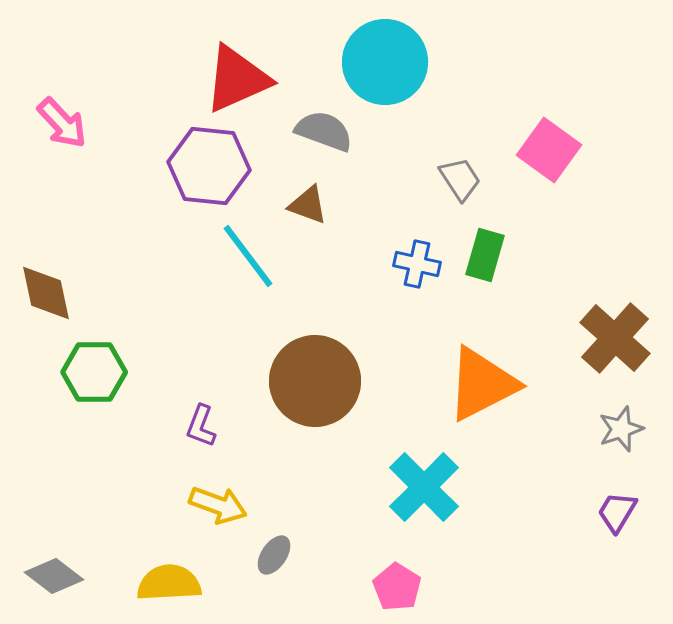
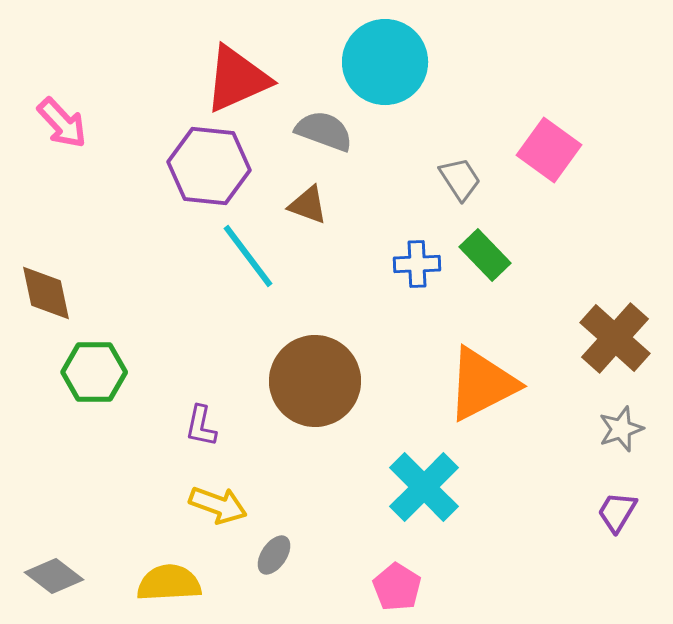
green rectangle: rotated 60 degrees counterclockwise
blue cross: rotated 15 degrees counterclockwise
purple L-shape: rotated 9 degrees counterclockwise
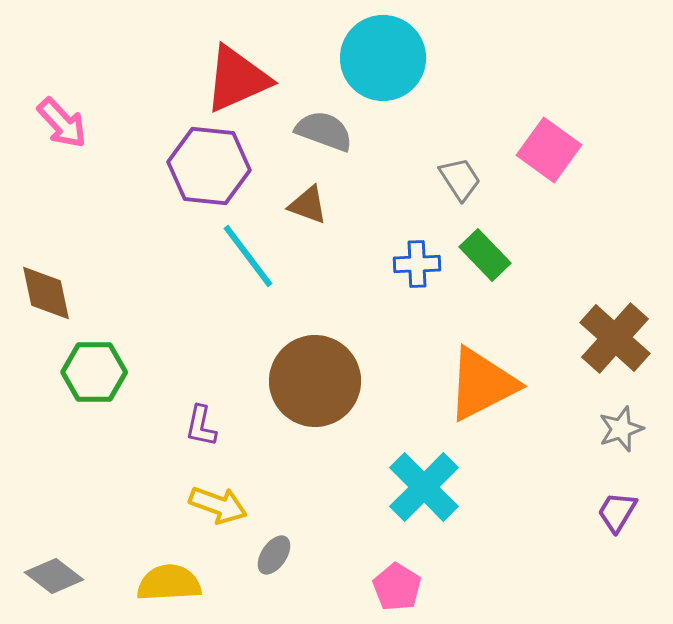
cyan circle: moved 2 px left, 4 px up
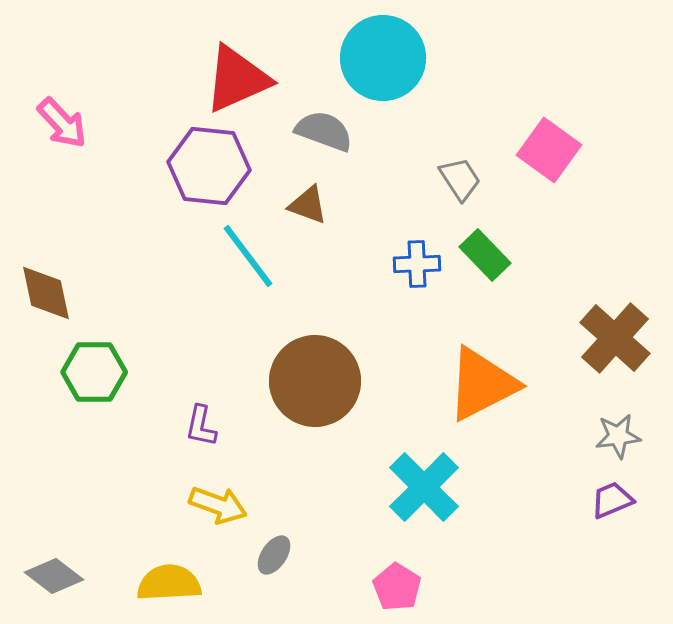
gray star: moved 3 px left, 7 px down; rotated 12 degrees clockwise
purple trapezoid: moved 5 px left, 12 px up; rotated 36 degrees clockwise
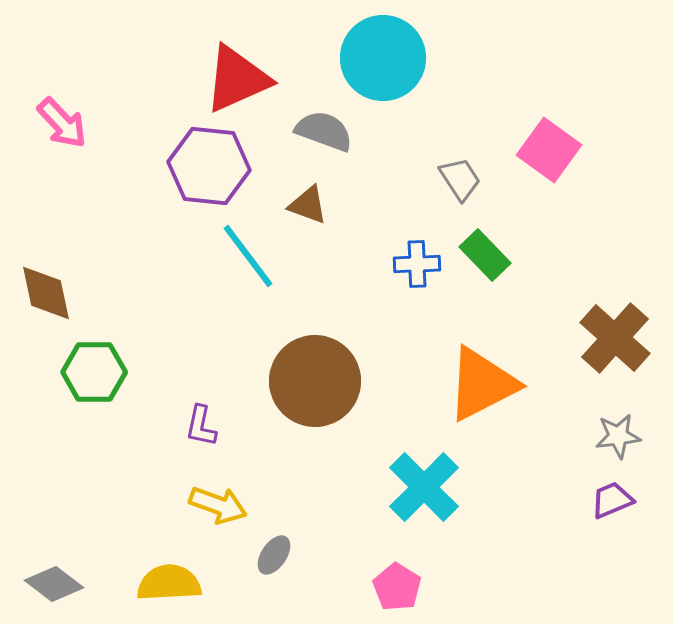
gray diamond: moved 8 px down
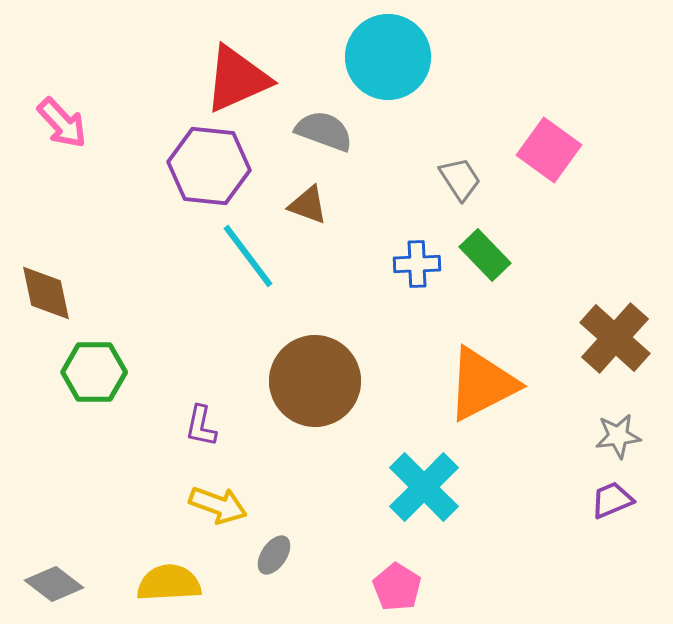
cyan circle: moved 5 px right, 1 px up
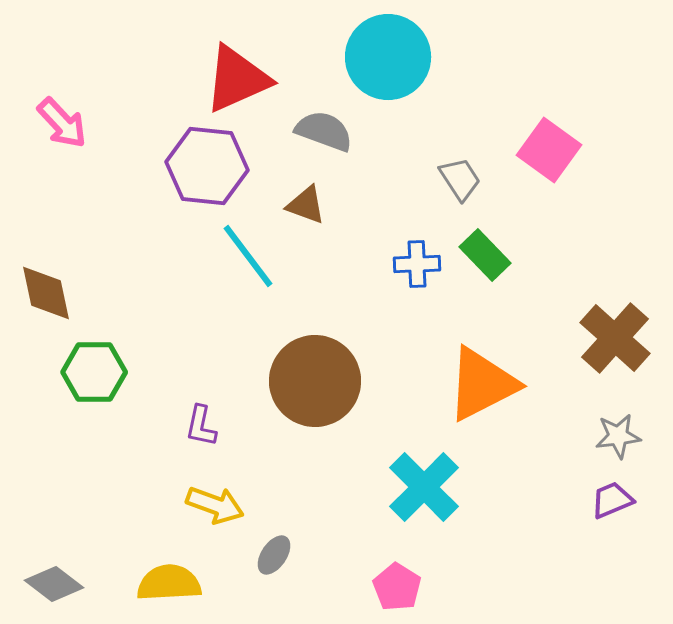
purple hexagon: moved 2 px left
brown triangle: moved 2 px left
yellow arrow: moved 3 px left
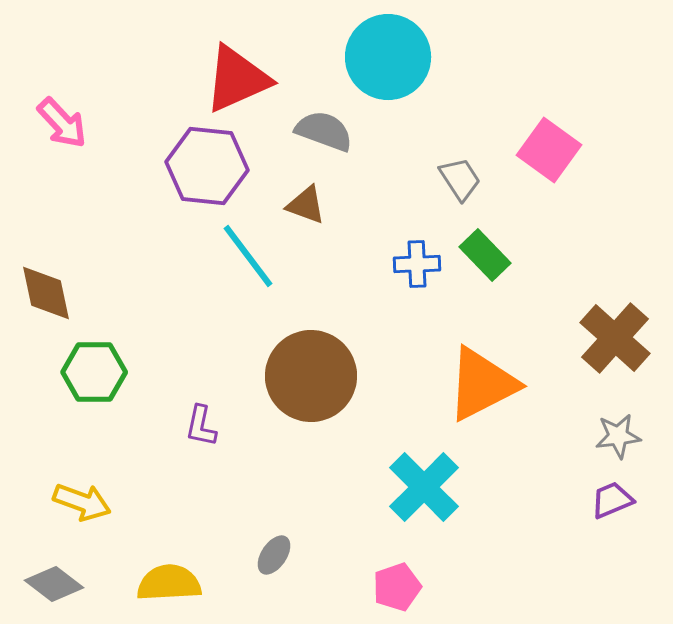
brown circle: moved 4 px left, 5 px up
yellow arrow: moved 133 px left, 3 px up
pink pentagon: rotated 21 degrees clockwise
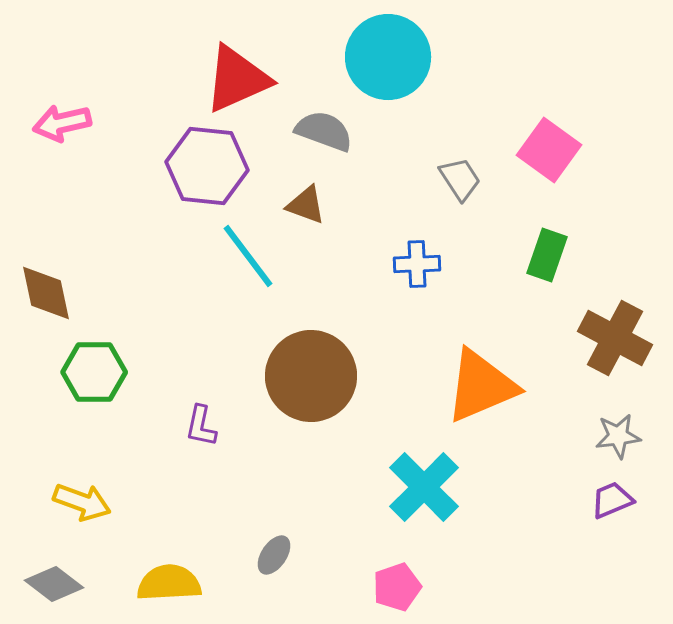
pink arrow: rotated 120 degrees clockwise
green rectangle: moved 62 px right; rotated 63 degrees clockwise
brown cross: rotated 14 degrees counterclockwise
orange triangle: moved 1 px left, 2 px down; rotated 4 degrees clockwise
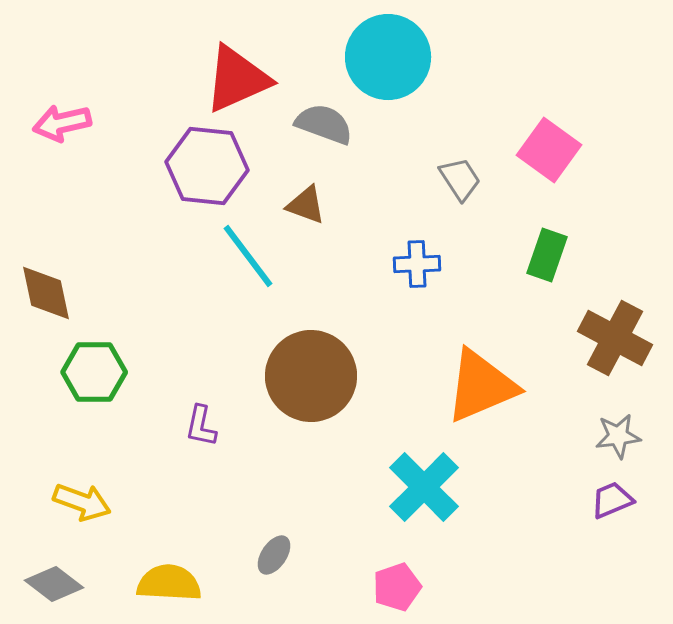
gray semicircle: moved 7 px up
yellow semicircle: rotated 6 degrees clockwise
